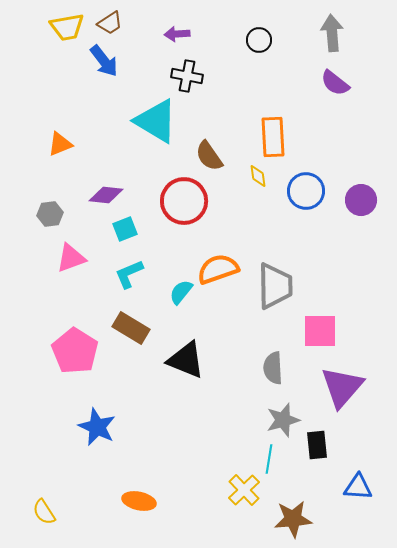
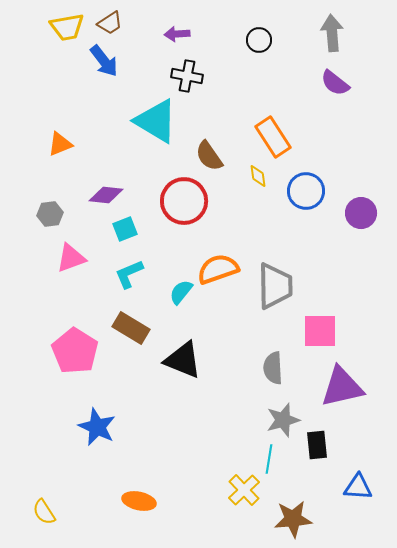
orange rectangle: rotated 30 degrees counterclockwise
purple circle: moved 13 px down
black triangle: moved 3 px left
purple triangle: rotated 36 degrees clockwise
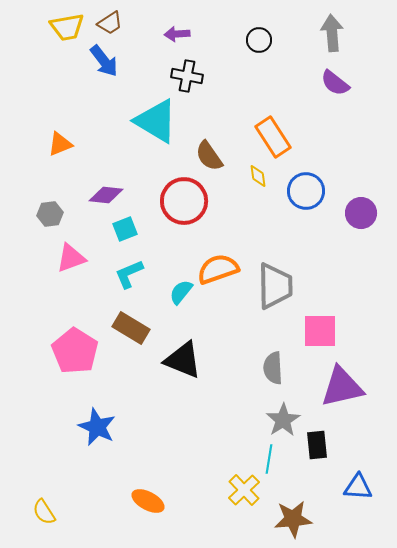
gray star: rotated 16 degrees counterclockwise
orange ellipse: moved 9 px right; rotated 16 degrees clockwise
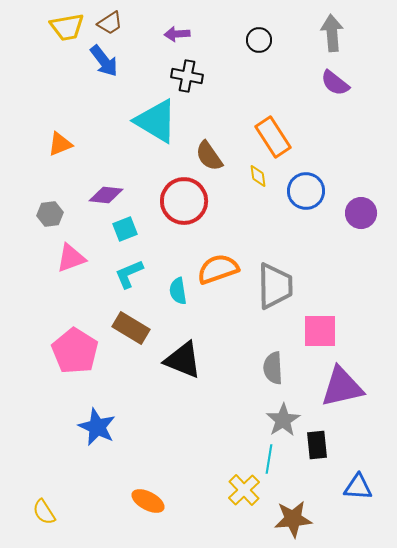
cyan semicircle: moved 3 px left, 1 px up; rotated 48 degrees counterclockwise
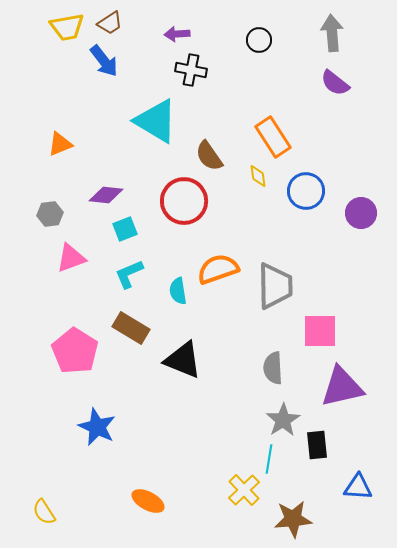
black cross: moved 4 px right, 6 px up
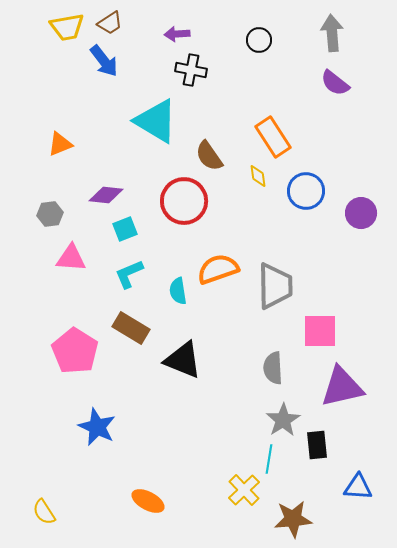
pink triangle: rotated 24 degrees clockwise
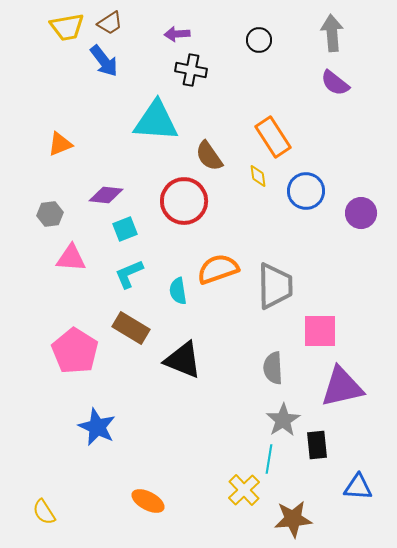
cyan triangle: rotated 27 degrees counterclockwise
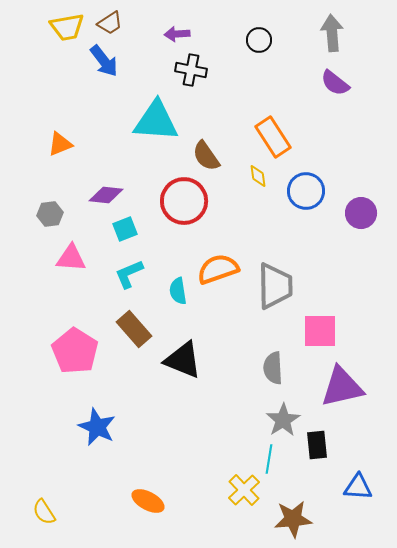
brown semicircle: moved 3 px left
brown rectangle: moved 3 px right, 1 px down; rotated 18 degrees clockwise
